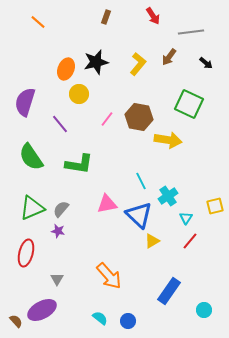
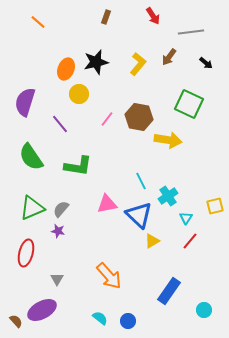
green L-shape: moved 1 px left, 2 px down
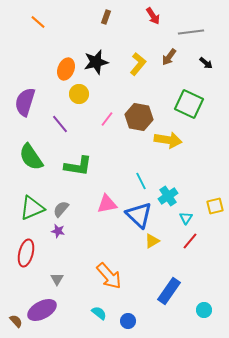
cyan semicircle: moved 1 px left, 5 px up
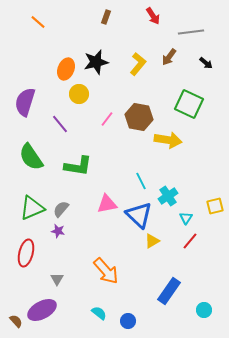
orange arrow: moved 3 px left, 5 px up
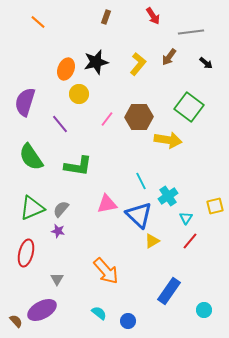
green square: moved 3 px down; rotated 12 degrees clockwise
brown hexagon: rotated 12 degrees counterclockwise
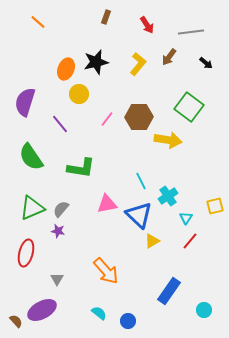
red arrow: moved 6 px left, 9 px down
green L-shape: moved 3 px right, 2 px down
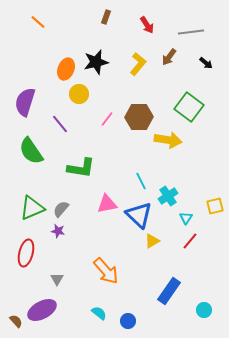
green semicircle: moved 6 px up
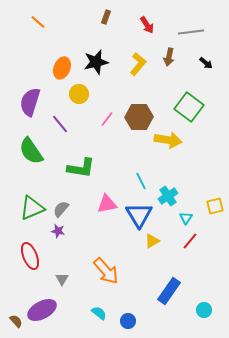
brown arrow: rotated 24 degrees counterclockwise
orange ellipse: moved 4 px left, 1 px up
purple semicircle: moved 5 px right
blue triangle: rotated 16 degrees clockwise
red ellipse: moved 4 px right, 3 px down; rotated 36 degrees counterclockwise
gray triangle: moved 5 px right
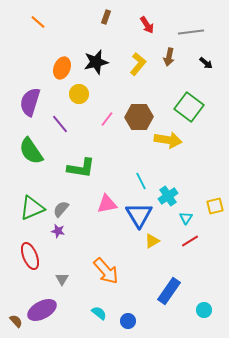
red line: rotated 18 degrees clockwise
